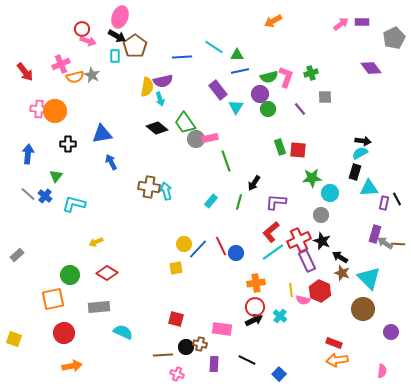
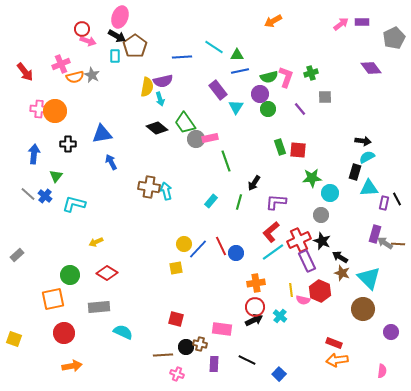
cyan semicircle at (360, 153): moved 7 px right, 4 px down
blue arrow at (28, 154): moved 6 px right
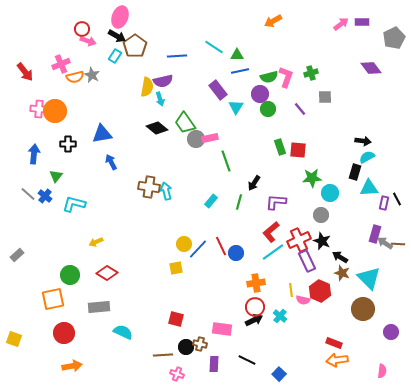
cyan rectangle at (115, 56): rotated 32 degrees clockwise
blue line at (182, 57): moved 5 px left, 1 px up
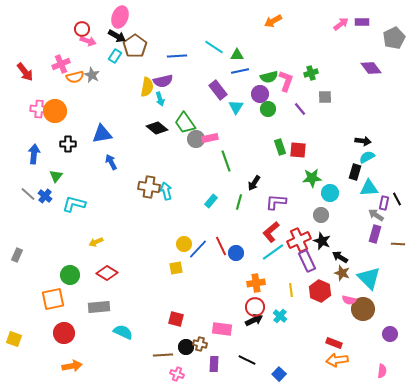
pink L-shape at (286, 77): moved 4 px down
gray arrow at (385, 243): moved 9 px left, 28 px up
gray rectangle at (17, 255): rotated 24 degrees counterclockwise
pink semicircle at (303, 300): moved 46 px right
purple circle at (391, 332): moved 1 px left, 2 px down
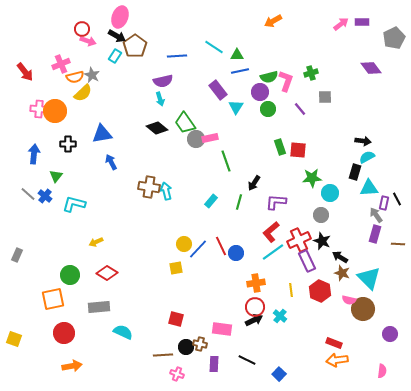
yellow semicircle at (147, 87): moved 64 px left, 6 px down; rotated 36 degrees clockwise
purple circle at (260, 94): moved 2 px up
gray arrow at (376, 215): rotated 21 degrees clockwise
